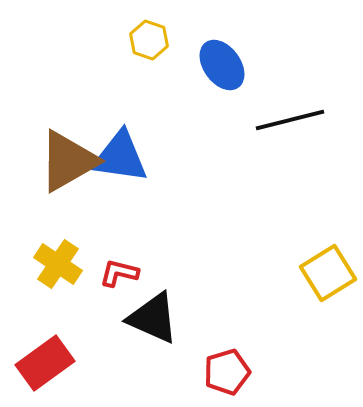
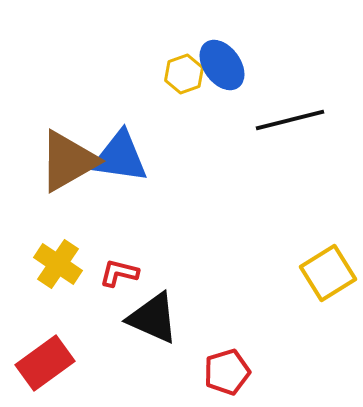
yellow hexagon: moved 35 px right, 34 px down; rotated 21 degrees clockwise
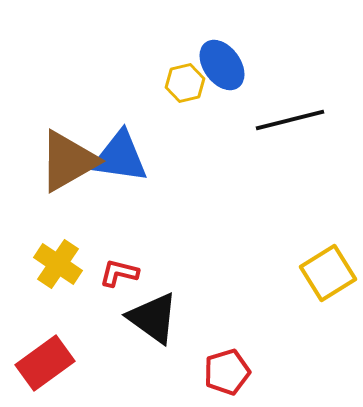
yellow hexagon: moved 1 px right, 9 px down; rotated 6 degrees clockwise
black triangle: rotated 12 degrees clockwise
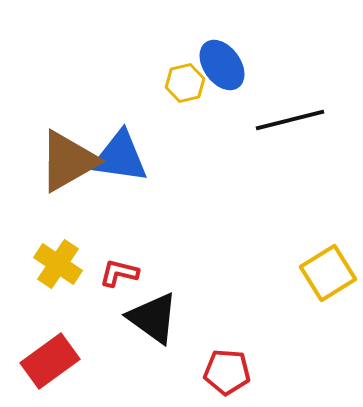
red rectangle: moved 5 px right, 2 px up
red pentagon: rotated 21 degrees clockwise
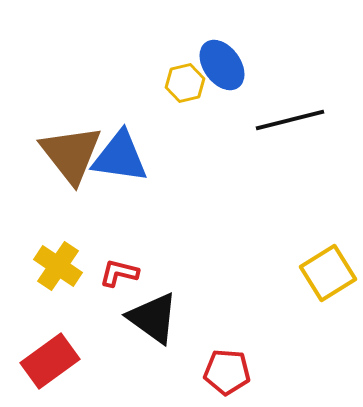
brown triangle: moved 3 px right, 7 px up; rotated 38 degrees counterclockwise
yellow cross: moved 2 px down
